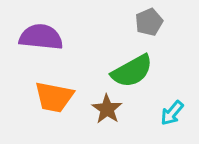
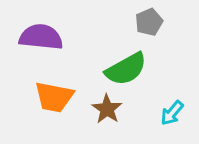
green semicircle: moved 6 px left, 2 px up
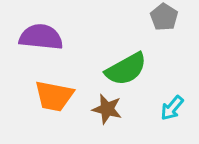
gray pentagon: moved 15 px right, 5 px up; rotated 16 degrees counterclockwise
orange trapezoid: moved 1 px up
brown star: rotated 20 degrees counterclockwise
cyan arrow: moved 5 px up
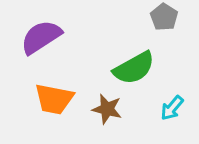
purple semicircle: rotated 39 degrees counterclockwise
green semicircle: moved 8 px right, 1 px up
orange trapezoid: moved 3 px down
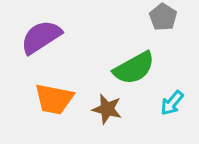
gray pentagon: moved 1 px left
cyan arrow: moved 5 px up
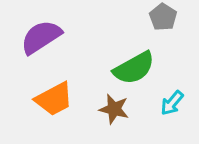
orange trapezoid: rotated 39 degrees counterclockwise
brown star: moved 7 px right
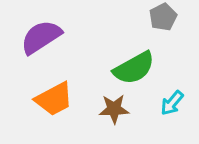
gray pentagon: rotated 12 degrees clockwise
brown star: rotated 16 degrees counterclockwise
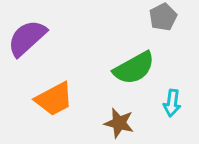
purple semicircle: moved 14 px left, 1 px down; rotated 9 degrees counterclockwise
cyan arrow: rotated 32 degrees counterclockwise
brown star: moved 5 px right, 14 px down; rotated 16 degrees clockwise
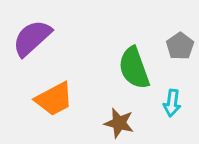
gray pentagon: moved 17 px right, 29 px down; rotated 8 degrees counterclockwise
purple semicircle: moved 5 px right
green semicircle: rotated 99 degrees clockwise
